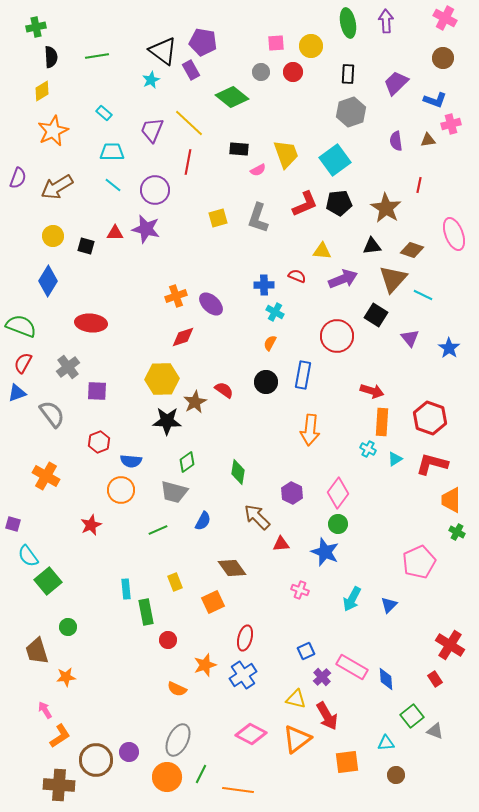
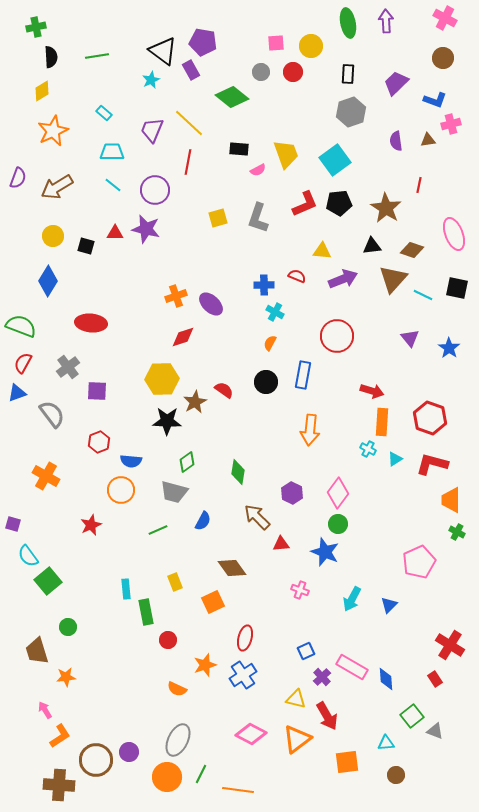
black square at (376, 315): moved 81 px right, 27 px up; rotated 20 degrees counterclockwise
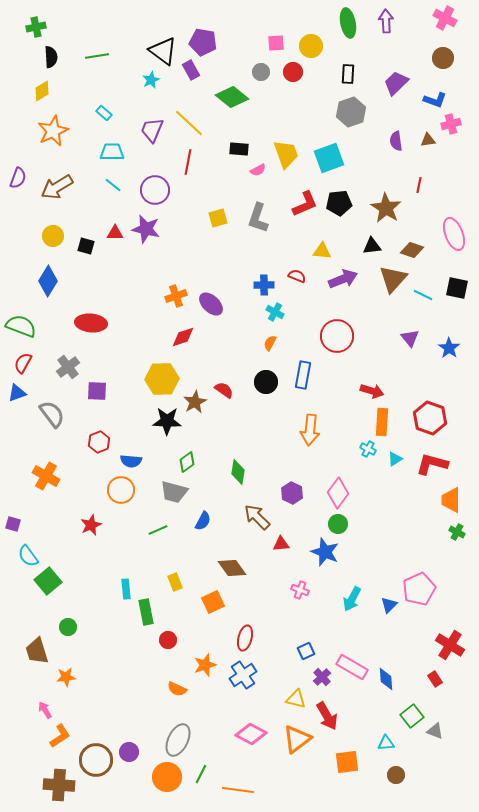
cyan square at (335, 160): moved 6 px left, 2 px up; rotated 16 degrees clockwise
pink pentagon at (419, 562): moved 27 px down
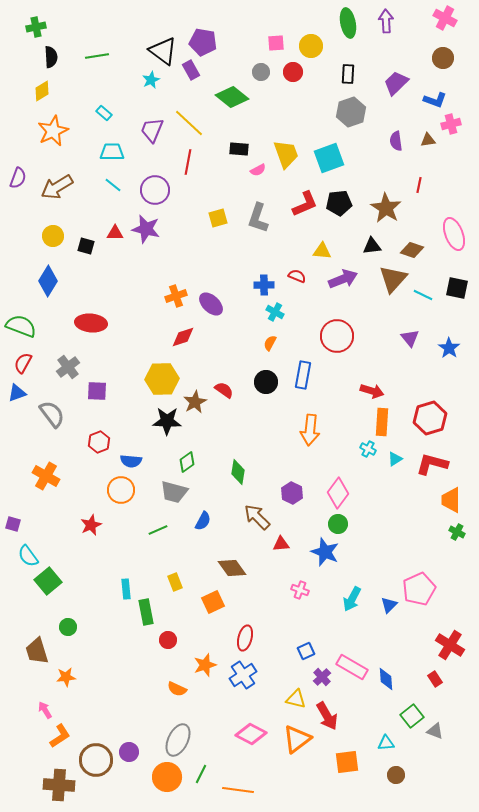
red hexagon at (430, 418): rotated 24 degrees clockwise
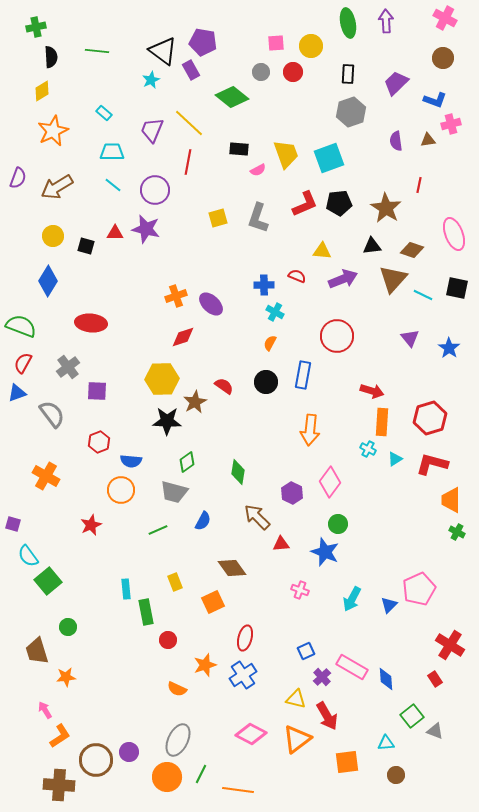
green line at (97, 56): moved 5 px up; rotated 15 degrees clockwise
red semicircle at (224, 390): moved 4 px up
pink diamond at (338, 493): moved 8 px left, 11 px up
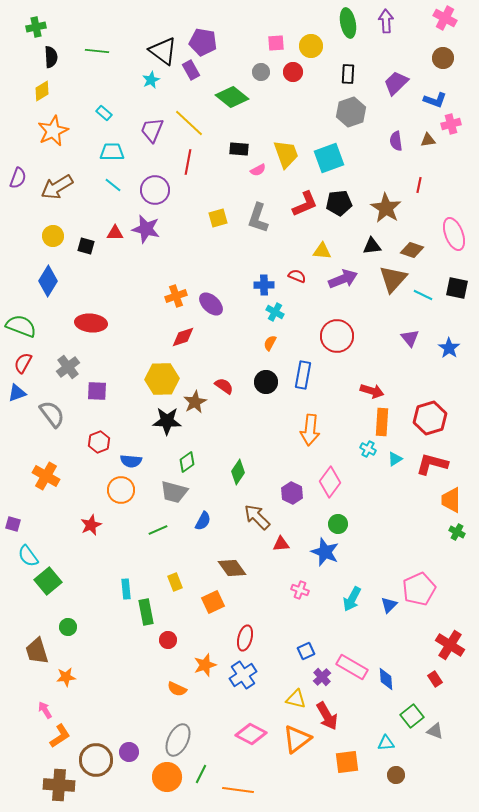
green diamond at (238, 472): rotated 25 degrees clockwise
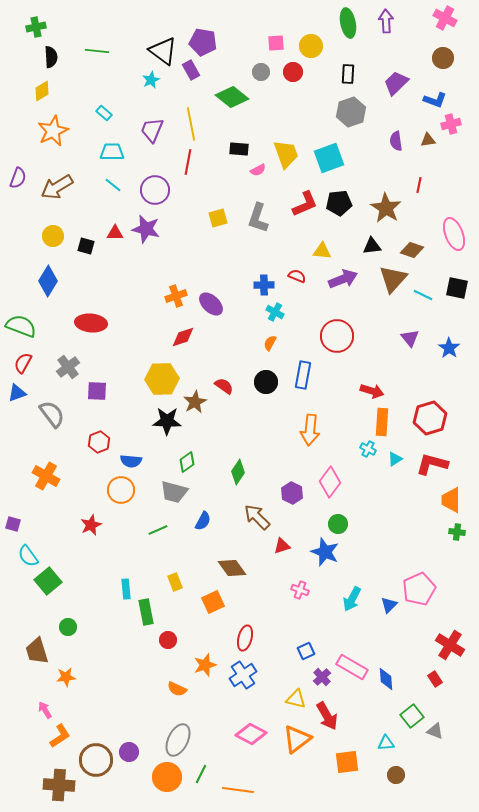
yellow line at (189, 123): moved 2 px right, 1 px down; rotated 36 degrees clockwise
green cross at (457, 532): rotated 21 degrees counterclockwise
red triangle at (281, 544): moved 1 px right, 2 px down; rotated 12 degrees counterclockwise
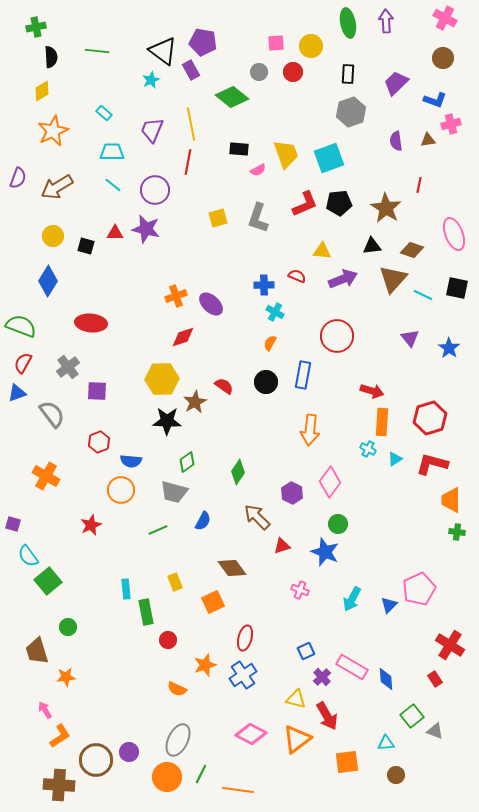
gray circle at (261, 72): moved 2 px left
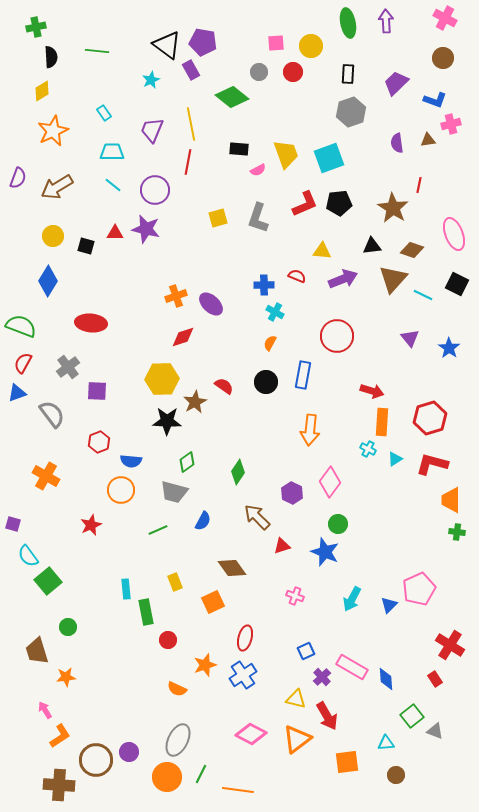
black triangle at (163, 51): moved 4 px right, 6 px up
cyan rectangle at (104, 113): rotated 14 degrees clockwise
purple semicircle at (396, 141): moved 1 px right, 2 px down
brown star at (386, 208): moved 7 px right
black square at (457, 288): moved 4 px up; rotated 15 degrees clockwise
pink cross at (300, 590): moved 5 px left, 6 px down
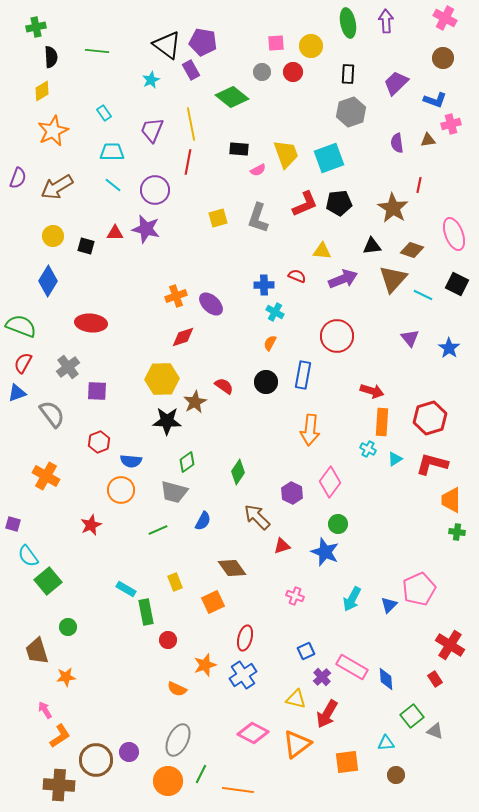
gray circle at (259, 72): moved 3 px right
cyan rectangle at (126, 589): rotated 54 degrees counterclockwise
red arrow at (327, 716): moved 2 px up; rotated 60 degrees clockwise
pink diamond at (251, 734): moved 2 px right, 1 px up
orange triangle at (297, 739): moved 5 px down
orange circle at (167, 777): moved 1 px right, 4 px down
